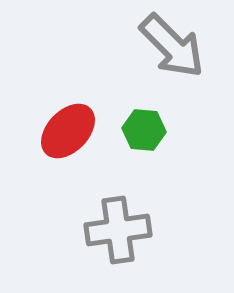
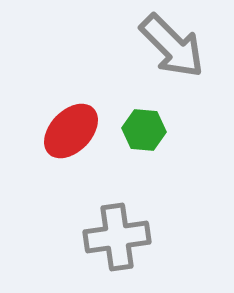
red ellipse: moved 3 px right
gray cross: moved 1 px left, 7 px down
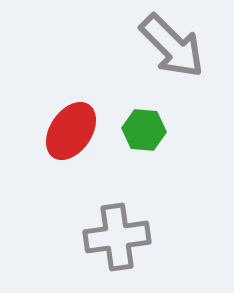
red ellipse: rotated 10 degrees counterclockwise
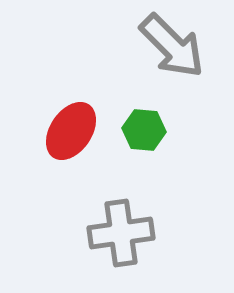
gray cross: moved 4 px right, 4 px up
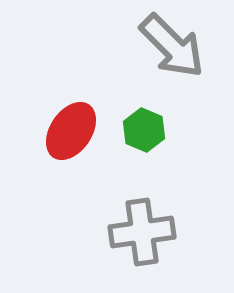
green hexagon: rotated 18 degrees clockwise
gray cross: moved 21 px right, 1 px up
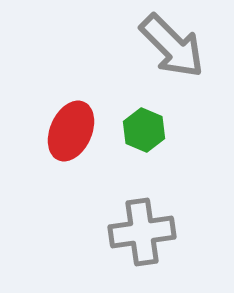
red ellipse: rotated 10 degrees counterclockwise
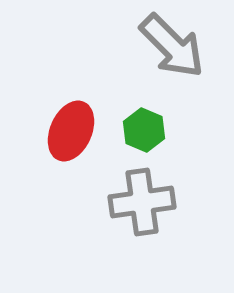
gray cross: moved 30 px up
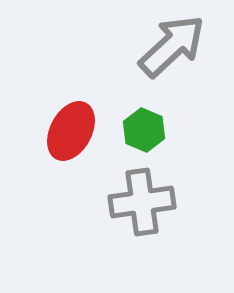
gray arrow: rotated 88 degrees counterclockwise
red ellipse: rotated 4 degrees clockwise
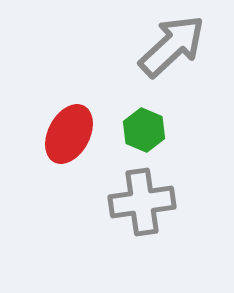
red ellipse: moved 2 px left, 3 px down
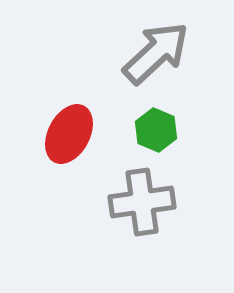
gray arrow: moved 16 px left, 7 px down
green hexagon: moved 12 px right
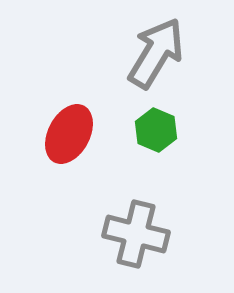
gray arrow: rotated 16 degrees counterclockwise
gray cross: moved 6 px left, 32 px down; rotated 22 degrees clockwise
